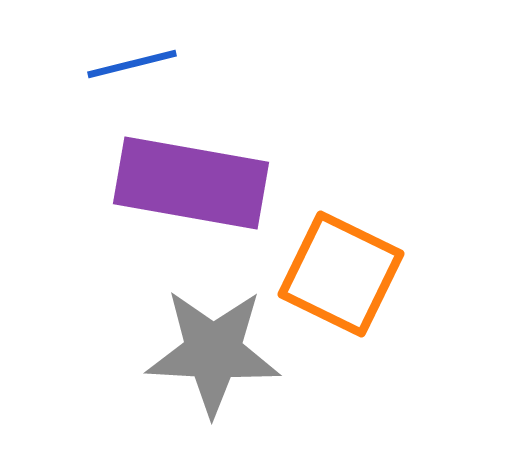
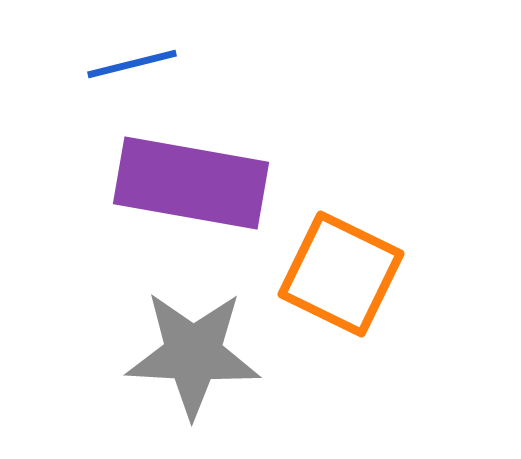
gray star: moved 20 px left, 2 px down
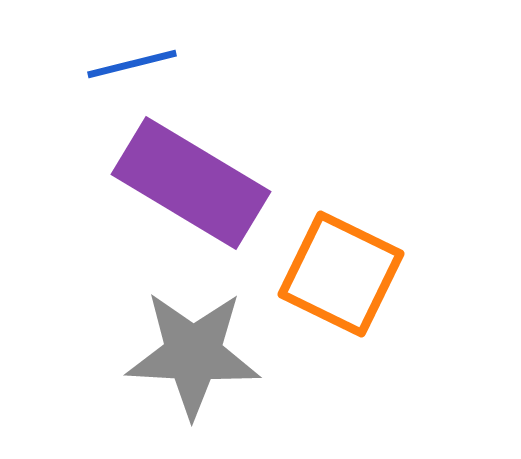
purple rectangle: rotated 21 degrees clockwise
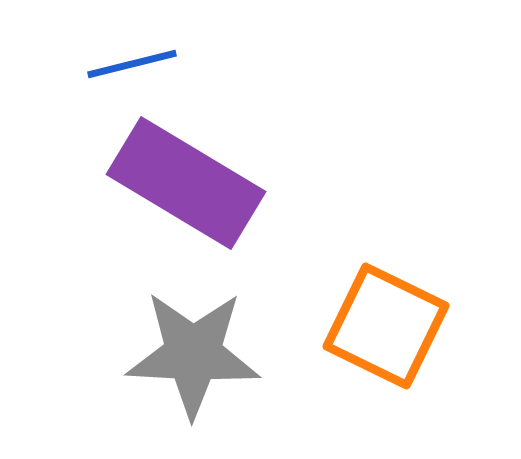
purple rectangle: moved 5 px left
orange square: moved 45 px right, 52 px down
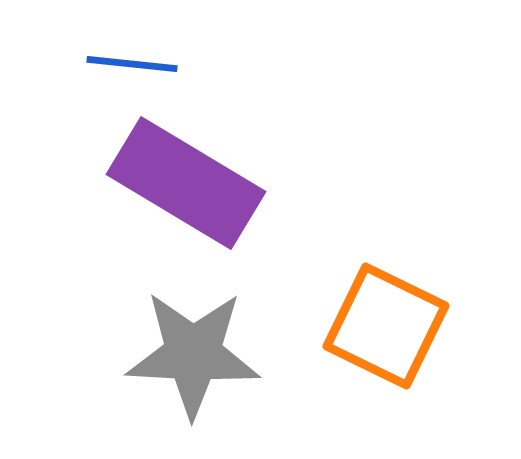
blue line: rotated 20 degrees clockwise
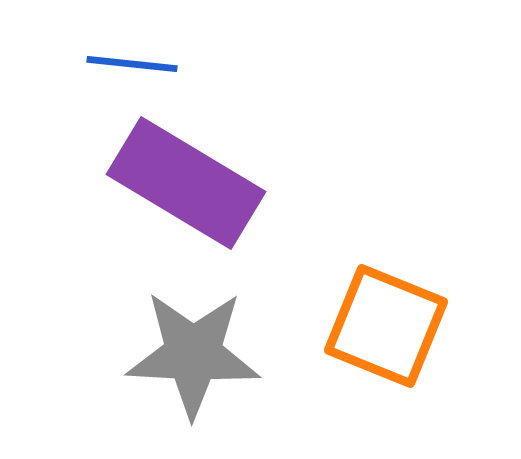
orange square: rotated 4 degrees counterclockwise
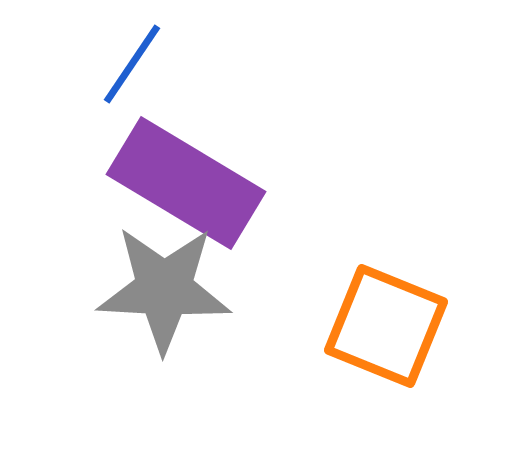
blue line: rotated 62 degrees counterclockwise
gray star: moved 29 px left, 65 px up
